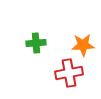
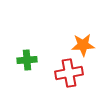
green cross: moved 9 px left, 17 px down
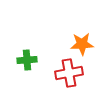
orange star: moved 1 px left, 1 px up
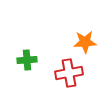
orange star: moved 3 px right, 2 px up
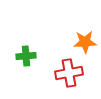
green cross: moved 1 px left, 4 px up
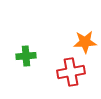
red cross: moved 2 px right, 1 px up
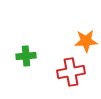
orange star: moved 1 px right, 1 px up
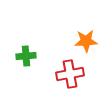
red cross: moved 1 px left, 2 px down
